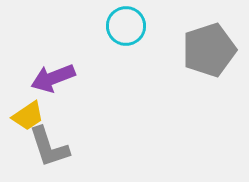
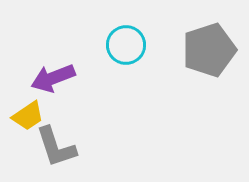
cyan circle: moved 19 px down
gray L-shape: moved 7 px right
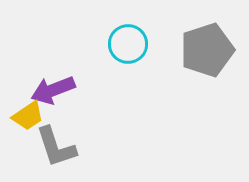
cyan circle: moved 2 px right, 1 px up
gray pentagon: moved 2 px left
purple arrow: moved 12 px down
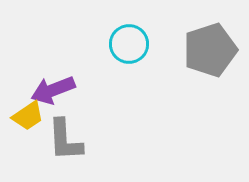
cyan circle: moved 1 px right
gray pentagon: moved 3 px right
gray L-shape: moved 9 px right, 7 px up; rotated 15 degrees clockwise
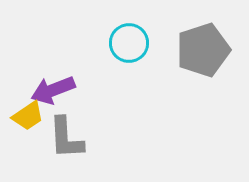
cyan circle: moved 1 px up
gray pentagon: moved 7 px left
gray L-shape: moved 1 px right, 2 px up
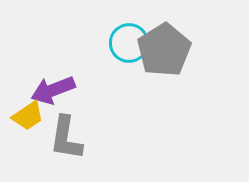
gray pentagon: moved 39 px left; rotated 14 degrees counterclockwise
gray L-shape: rotated 12 degrees clockwise
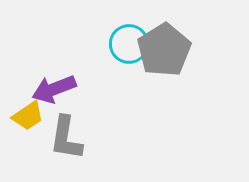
cyan circle: moved 1 px down
purple arrow: moved 1 px right, 1 px up
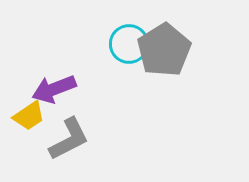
yellow trapezoid: moved 1 px right
gray L-shape: moved 3 px right, 1 px down; rotated 126 degrees counterclockwise
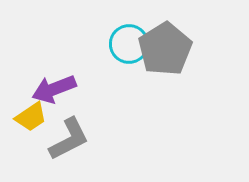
gray pentagon: moved 1 px right, 1 px up
yellow trapezoid: moved 2 px right, 1 px down
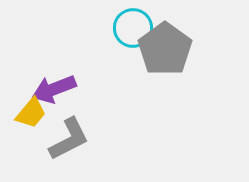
cyan circle: moved 4 px right, 16 px up
gray pentagon: rotated 4 degrees counterclockwise
yellow trapezoid: moved 4 px up; rotated 16 degrees counterclockwise
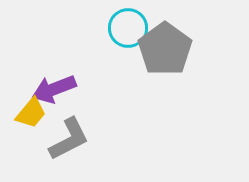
cyan circle: moved 5 px left
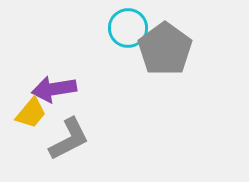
purple arrow: rotated 12 degrees clockwise
